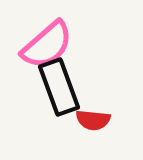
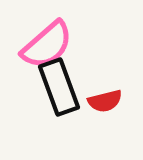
red semicircle: moved 12 px right, 19 px up; rotated 20 degrees counterclockwise
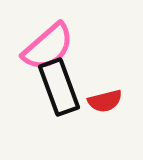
pink semicircle: moved 1 px right, 2 px down
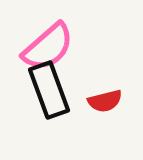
black rectangle: moved 10 px left, 3 px down
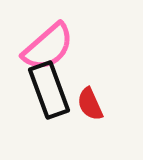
red semicircle: moved 15 px left, 3 px down; rotated 80 degrees clockwise
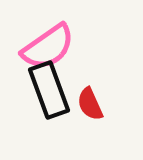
pink semicircle: rotated 6 degrees clockwise
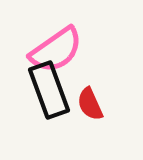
pink semicircle: moved 8 px right, 3 px down
